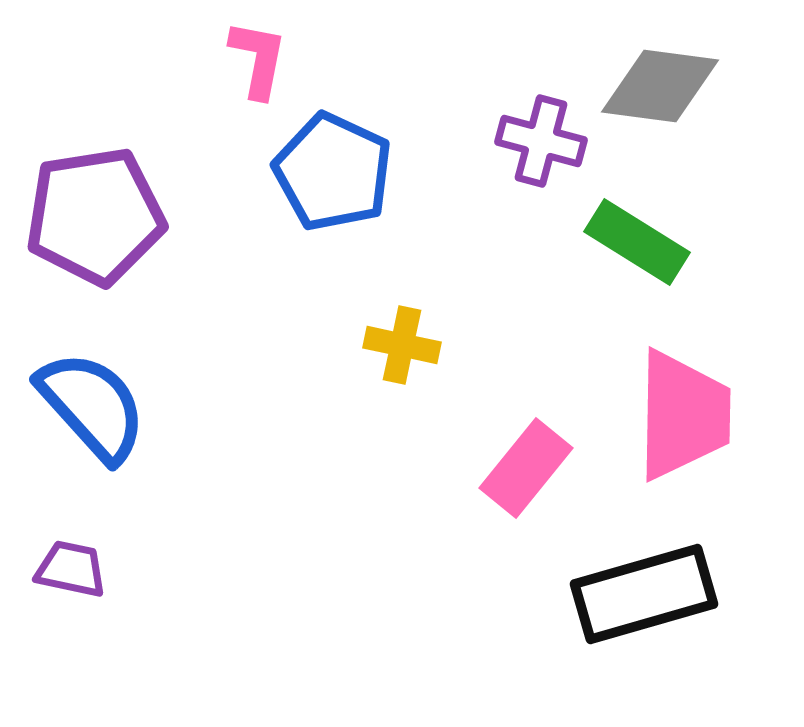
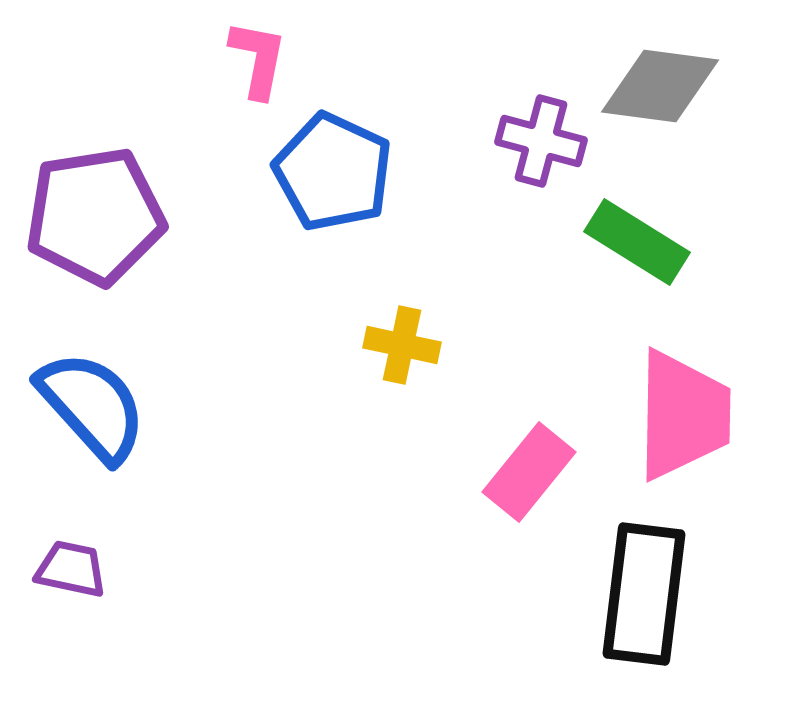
pink rectangle: moved 3 px right, 4 px down
black rectangle: rotated 67 degrees counterclockwise
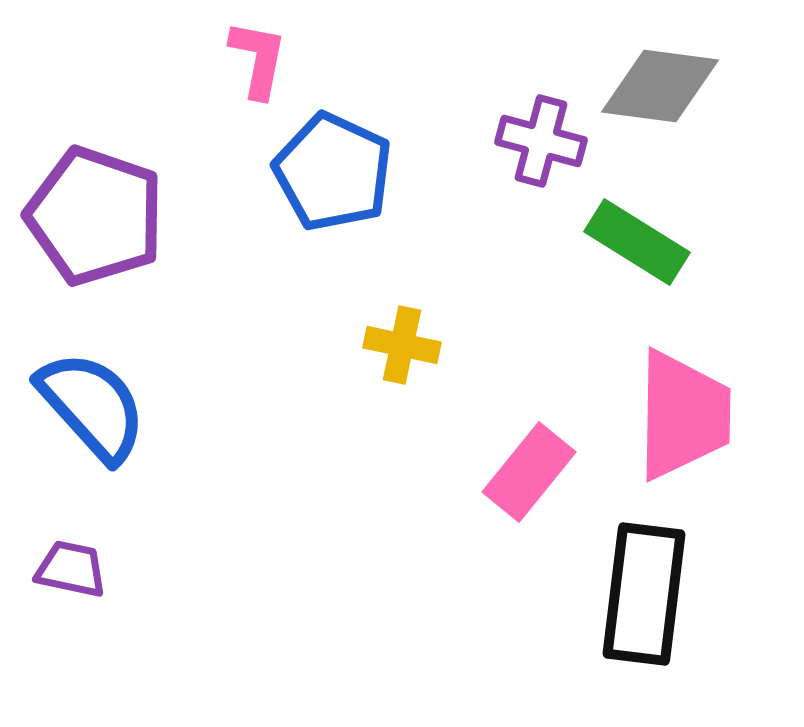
purple pentagon: rotated 28 degrees clockwise
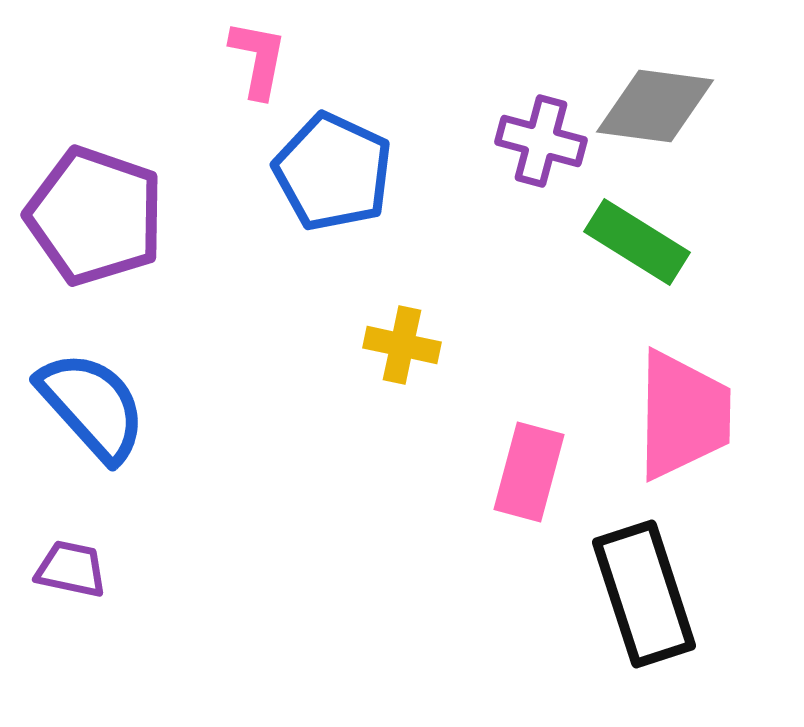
gray diamond: moved 5 px left, 20 px down
pink rectangle: rotated 24 degrees counterclockwise
black rectangle: rotated 25 degrees counterclockwise
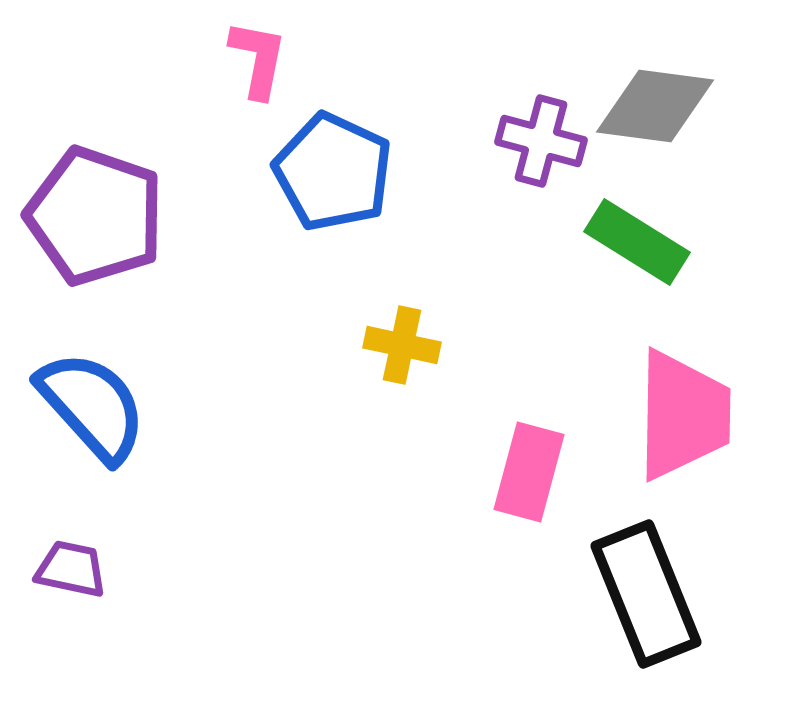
black rectangle: moved 2 px right; rotated 4 degrees counterclockwise
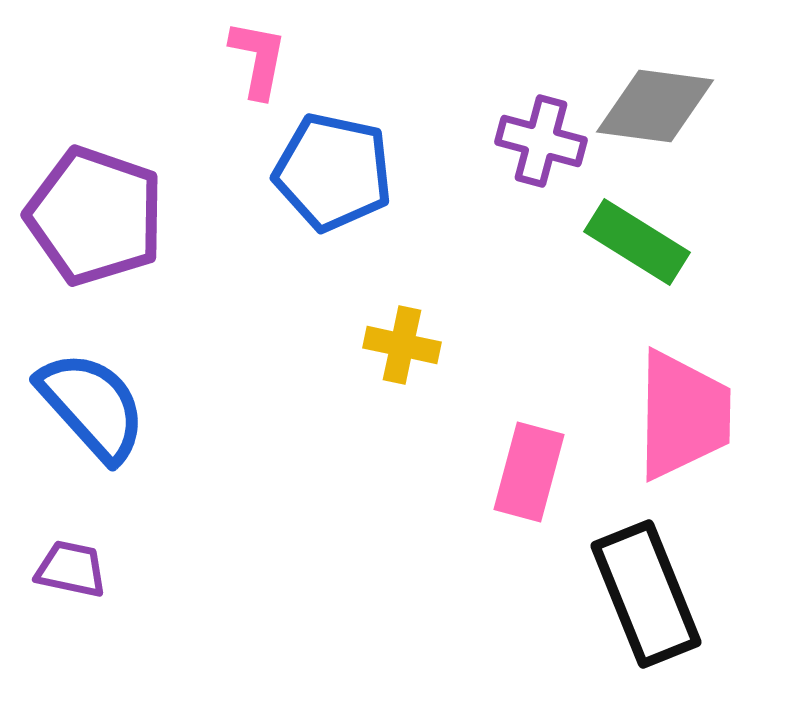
blue pentagon: rotated 13 degrees counterclockwise
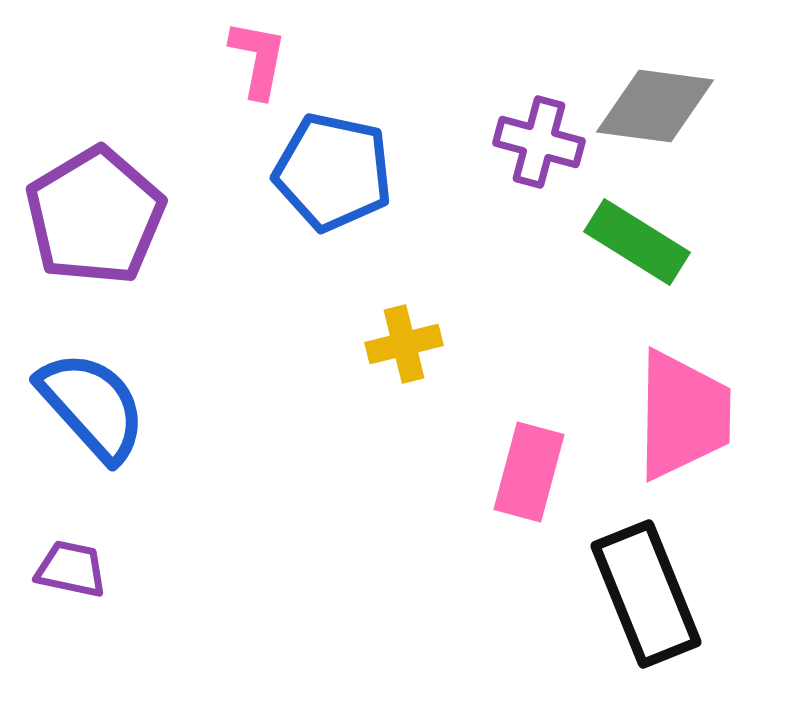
purple cross: moved 2 px left, 1 px down
purple pentagon: rotated 22 degrees clockwise
yellow cross: moved 2 px right, 1 px up; rotated 26 degrees counterclockwise
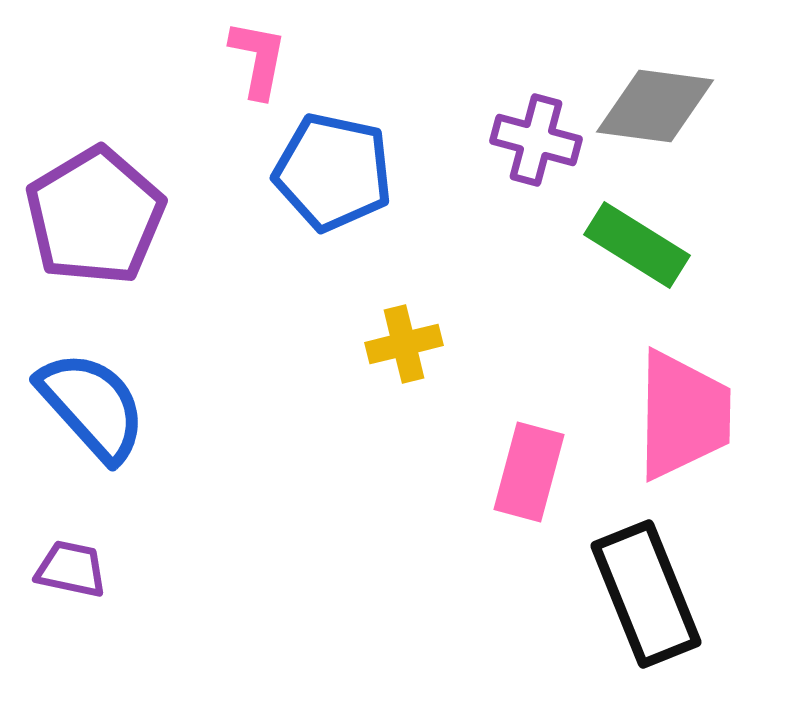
purple cross: moved 3 px left, 2 px up
green rectangle: moved 3 px down
